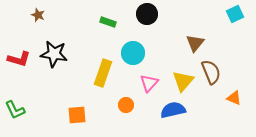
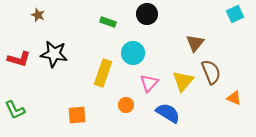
blue semicircle: moved 5 px left, 3 px down; rotated 45 degrees clockwise
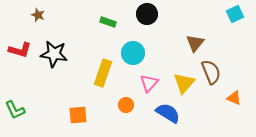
red L-shape: moved 1 px right, 9 px up
yellow triangle: moved 1 px right, 2 px down
orange square: moved 1 px right
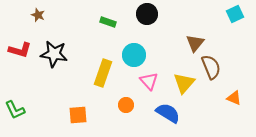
cyan circle: moved 1 px right, 2 px down
brown semicircle: moved 5 px up
pink triangle: moved 2 px up; rotated 24 degrees counterclockwise
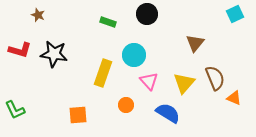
brown semicircle: moved 4 px right, 11 px down
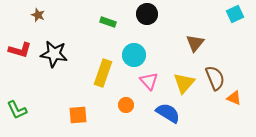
green L-shape: moved 2 px right
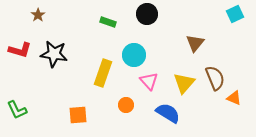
brown star: rotated 16 degrees clockwise
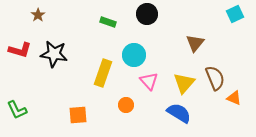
blue semicircle: moved 11 px right
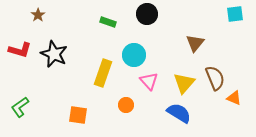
cyan square: rotated 18 degrees clockwise
black star: rotated 16 degrees clockwise
green L-shape: moved 3 px right, 3 px up; rotated 80 degrees clockwise
orange square: rotated 12 degrees clockwise
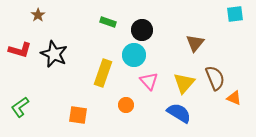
black circle: moved 5 px left, 16 px down
